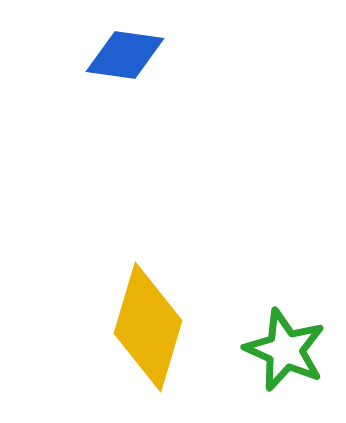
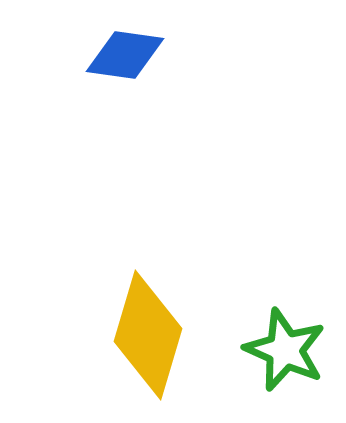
yellow diamond: moved 8 px down
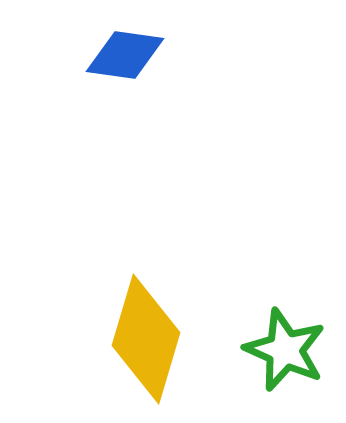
yellow diamond: moved 2 px left, 4 px down
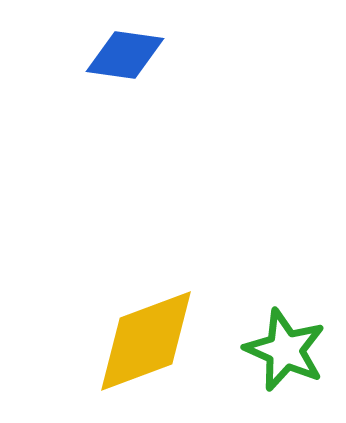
yellow diamond: moved 2 px down; rotated 53 degrees clockwise
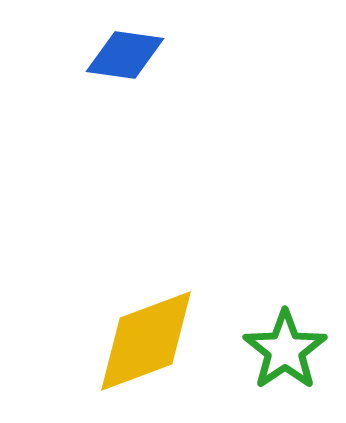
green star: rotated 14 degrees clockwise
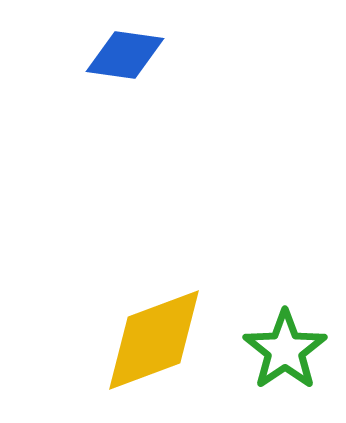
yellow diamond: moved 8 px right, 1 px up
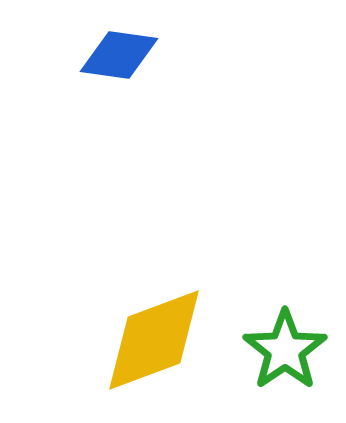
blue diamond: moved 6 px left
